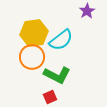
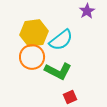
green L-shape: moved 1 px right, 4 px up
red square: moved 20 px right
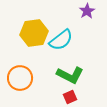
orange circle: moved 12 px left, 21 px down
green L-shape: moved 12 px right, 4 px down
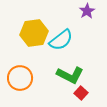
red square: moved 11 px right, 4 px up; rotated 24 degrees counterclockwise
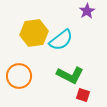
orange circle: moved 1 px left, 2 px up
red square: moved 2 px right, 2 px down; rotated 24 degrees counterclockwise
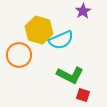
purple star: moved 4 px left
yellow hexagon: moved 5 px right, 3 px up; rotated 24 degrees clockwise
cyan semicircle: rotated 15 degrees clockwise
orange circle: moved 21 px up
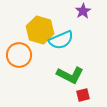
yellow hexagon: moved 1 px right
red square: rotated 32 degrees counterclockwise
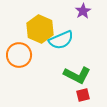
yellow hexagon: moved 1 px up; rotated 8 degrees clockwise
green L-shape: moved 7 px right
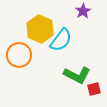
cyan semicircle: rotated 30 degrees counterclockwise
red square: moved 11 px right, 6 px up
